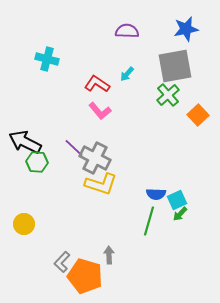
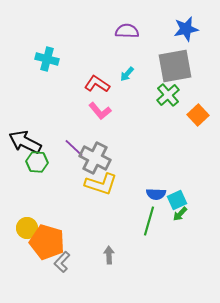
yellow circle: moved 3 px right, 4 px down
orange pentagon: moved 38 px left, 34 px up
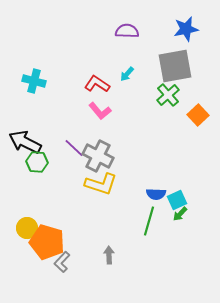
cyan cross: moved 13 px left, 22 px down
gray cross: moved 3 px right, 2 px up
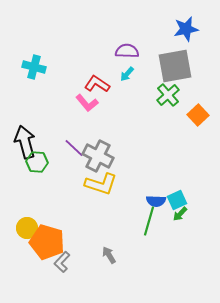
purple semicircle: moved 20 px down
cyan cross: moved 14 px up
pink L-shape: moved 13 px left, 8 px up
black arrow: rotated 48 degrees clockwise
blue semicircle: moved 7 px down
gray arrow: rotated 30 degrees counterclockwise
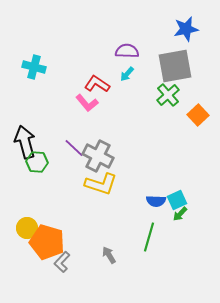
green line: moved 16 px down
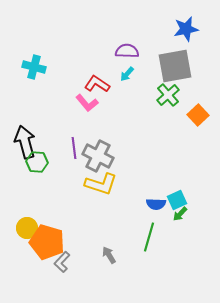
purple line: rotated 40 degrees clockwise
blue semicircle: moved 3 px down
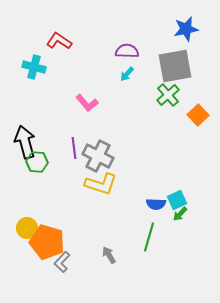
red L-shape: moved 38 px left, 43 px up
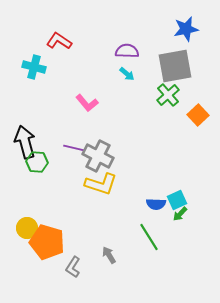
cyan arrow: rotated 91 degrees counterclockwise
purple line: rotated 70 degrees counterclockwise
green line: rotated 48 degrees counterclockwise
gray L-shape: moved 11 px right, 5 px down; rotated 10 degrees counterclockwise
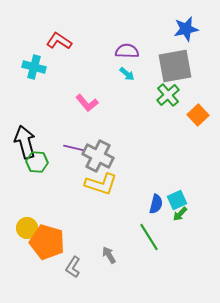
blue semicircle: rotated 78 degrees counterclockwise
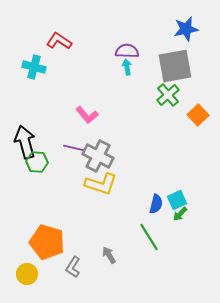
cyan arrow: moved 7 px up; rotated 140 degrees counterclockwise
pink L-shape: moved 12 px down
yellow circle: moved 46 px down
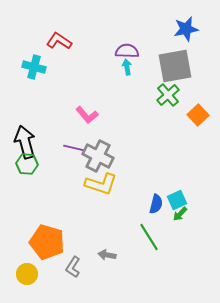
green hexagon: moved 10 px left, 2 px down
gray arrow: moved 2 px left; rotated 48 degrees counterclockwise
